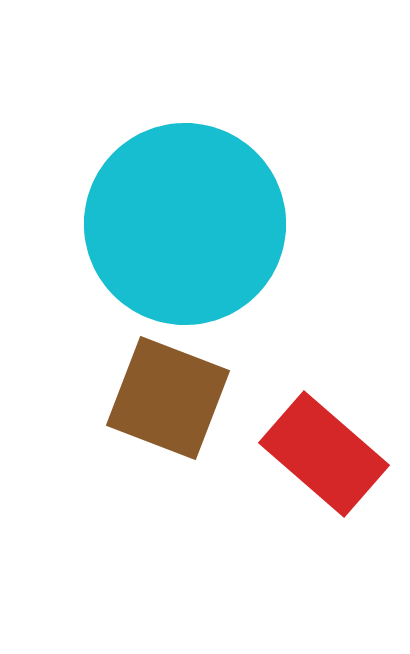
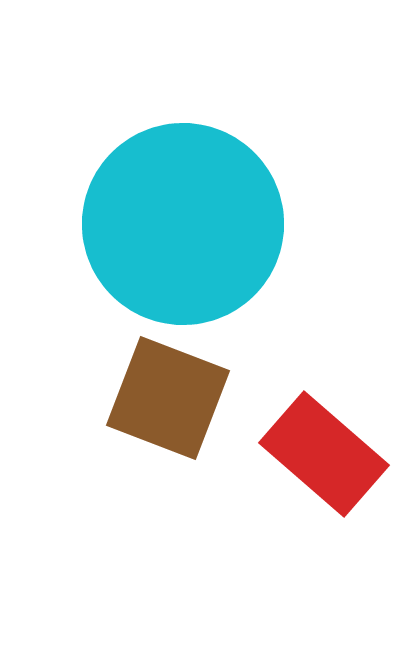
cyan circle: moved 2 px left
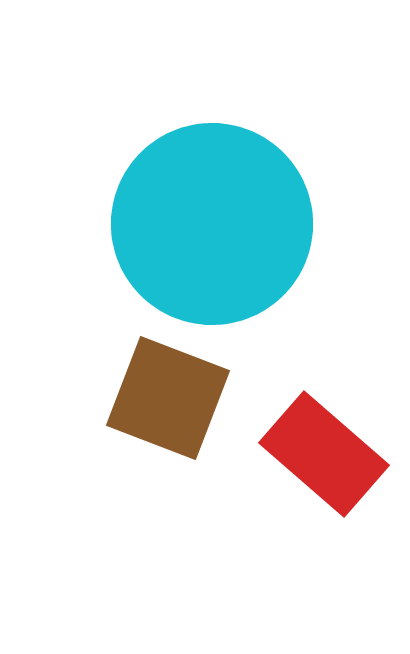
cyan circle: moved 29 px right
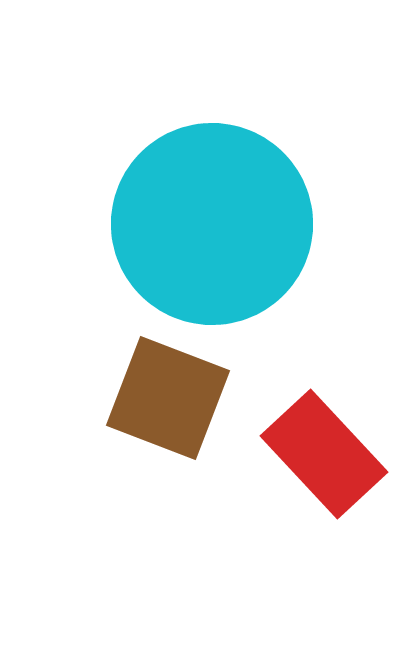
red rectangle: rotated 6 degrees clockwise
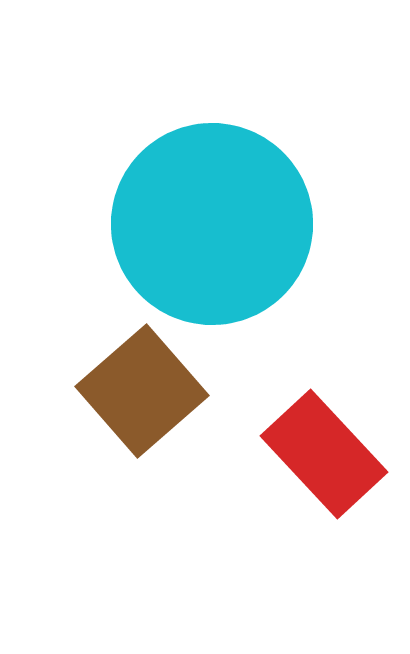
brown square: moved 26 px left, 7 px up; rotated 28 degrees clockwise
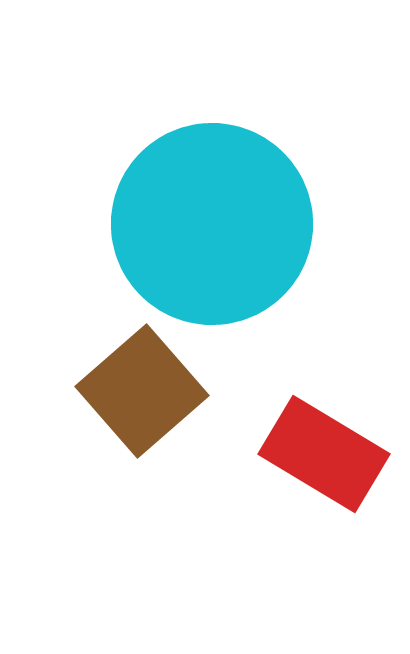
red rectangle: rotated 16 degrees counterclockwise
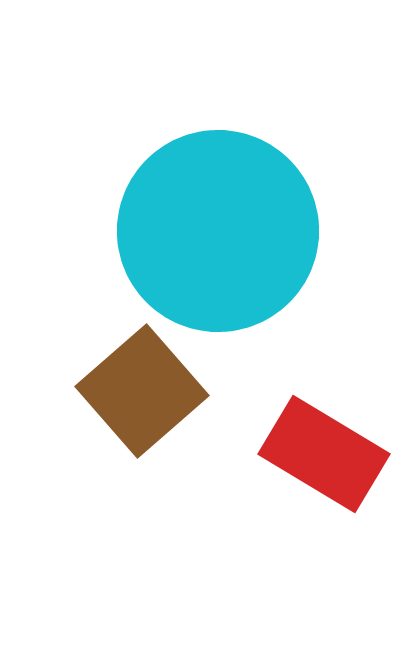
cyan circle: moved 6 px right, 7 px down
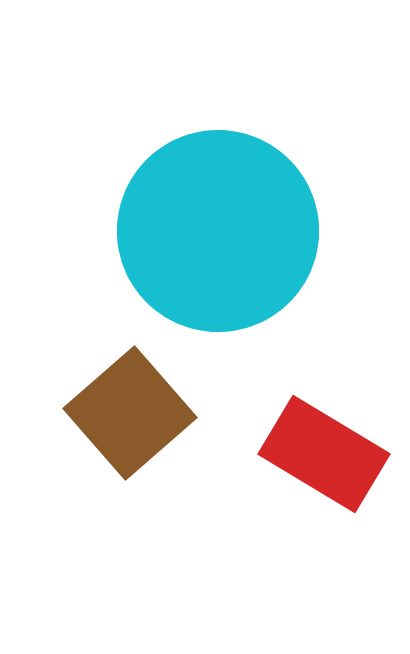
brown square: moved 12 px left, 22 px down
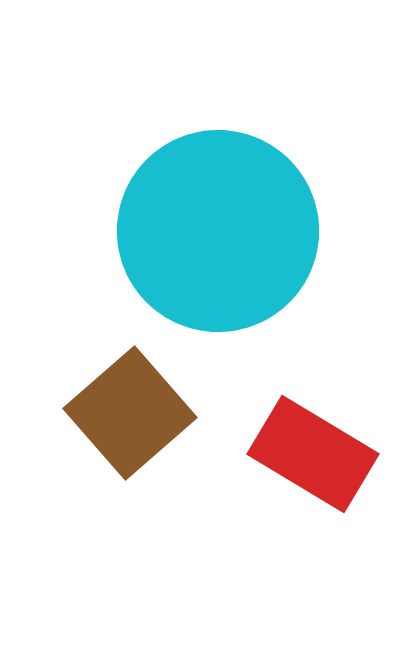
red rectangle: moved 11 px left
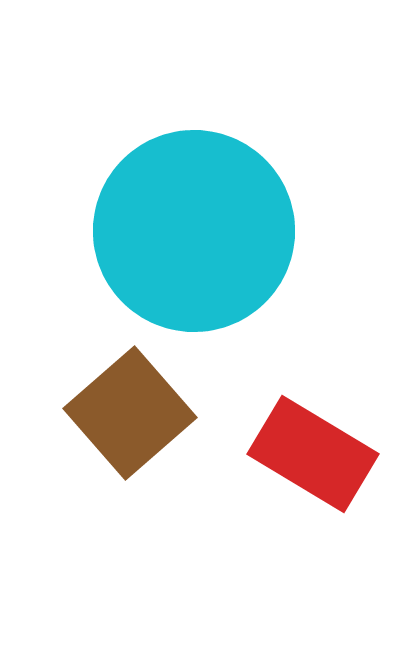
cyan circle: moved 24 px left
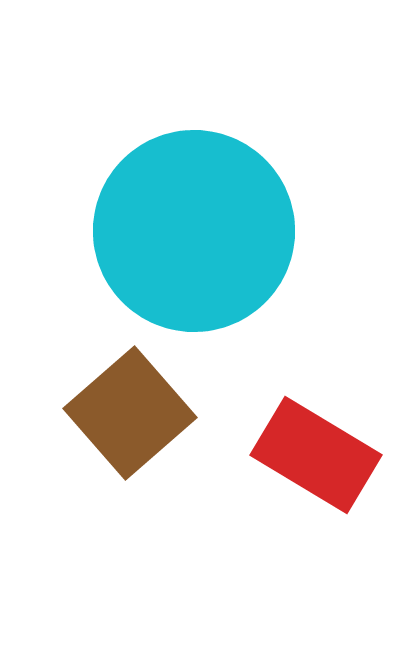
red rectangle: moved 3 px right, 1 px down
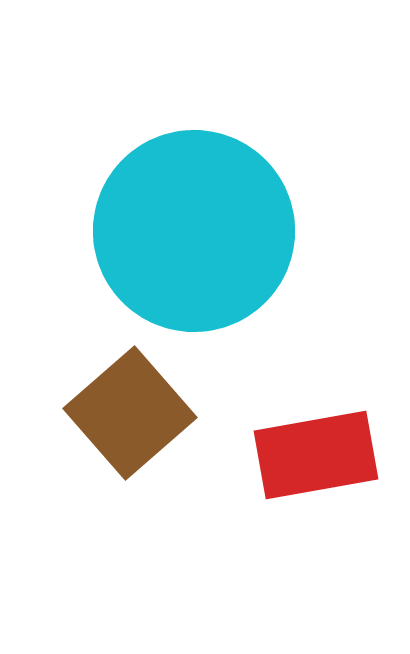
red rectangle: rotated 41 degrees counterclockwise
